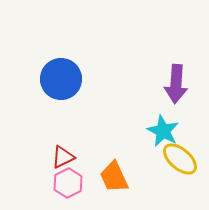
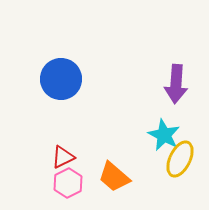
cyan star: moved 1 px right, 4 px down
yellow ellipse: rotated 75 degrees clockwise
orange trapezoid: rotated 24 degrees counterclockwise
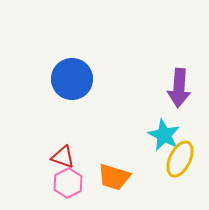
blue circle: moved 11 px right
purple arrow: moved 3 px right, 4 px down
red triangle: rotated 45 degrees clockwise
orange trapezoid: rotated 24 degrees counterclockwise
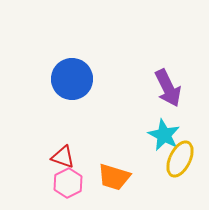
purple arrow: moved 11 px left; rotated 30 degrees counterclockwise
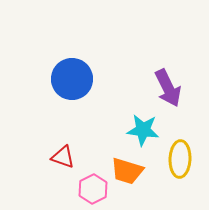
cyan star: moved 21 px left, 5 px up; rotated 20 degrees counterclockwise
yellow ellipse: rotated 24 degrees counterclockwise
orange trapezoid: moved 13 px right, 6 px up
pink hexagon: moved 25 px right, 6 px down
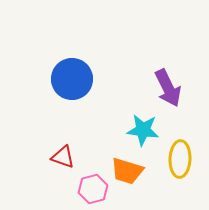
pink hexagon: rotated 12 degrees clockwise
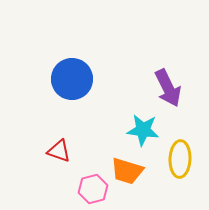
red triangle: moved 4 px left, 6 px up
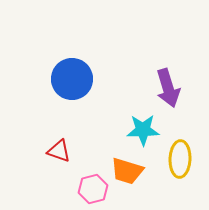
purple arrow: rotated 9 degrees clockwise
cyan star: rotated 8 degrees counterclockwise
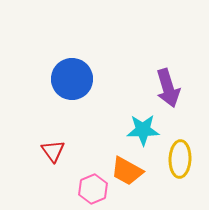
red triangle: moved 6 px left; rotated 35 degrees clockwise
orange trapezoid: rotated 12 degrees clockwise
pink hexagon: rotated 8 degrees counterclockwise
